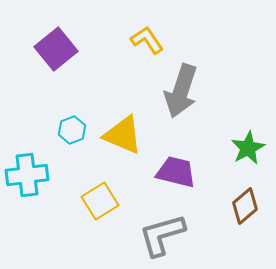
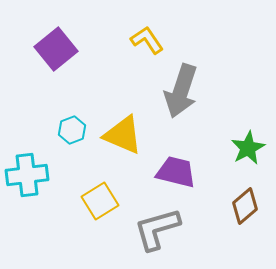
gray L-shape: moved 5 px left, 6 px up
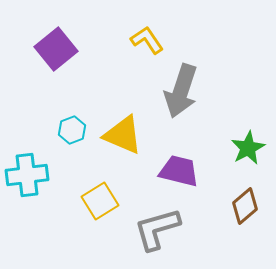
purple trapezoid: moved 3 px right, 1 px up
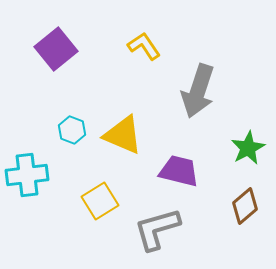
yellow L-shape: moved 3 px left, 6 px down
gray arrow: moved 17 px right
cyan hexagon: rotated 20 degrees counterclockwise
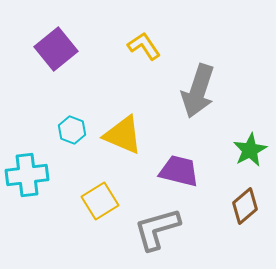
green star: moved 2 px right, 2 px down
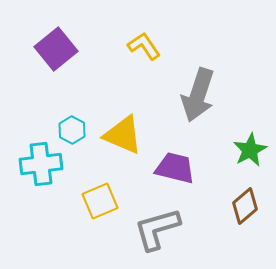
gray arrow: moved 4 px down
cyan hexagon: rotated 8 degrees clockwise
purple trapezoid: moved 4 px left, 3 px up
cyan cross: moved 14 px right, 11 px up
yellow square: rotated 9 degrees clockwise
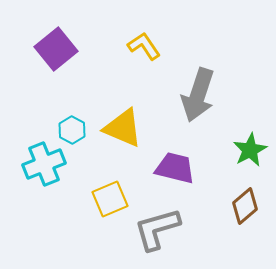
yellow triangle: moved 7 px up
cyan cross: moved 3 px right; rotated 15 degrees counterclockwise
yellow square: moved 10 px right, 2 px up
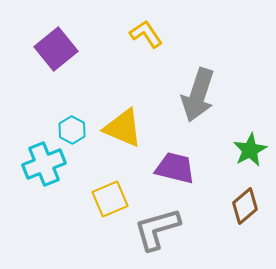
yellow L-shape: moved 2 px right, 12 px up
